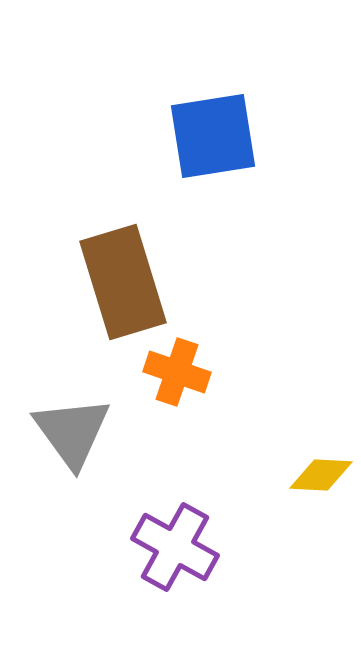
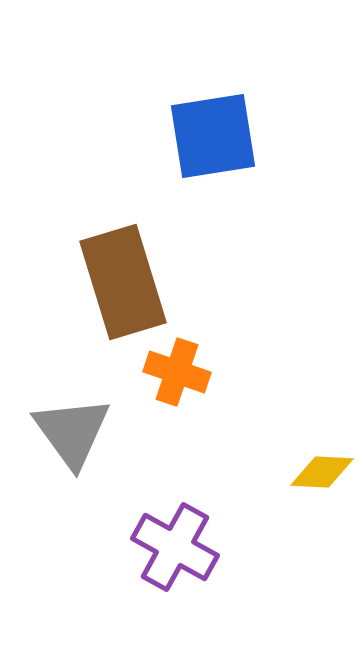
yellow diamond: moved 1 px right, 3 px up
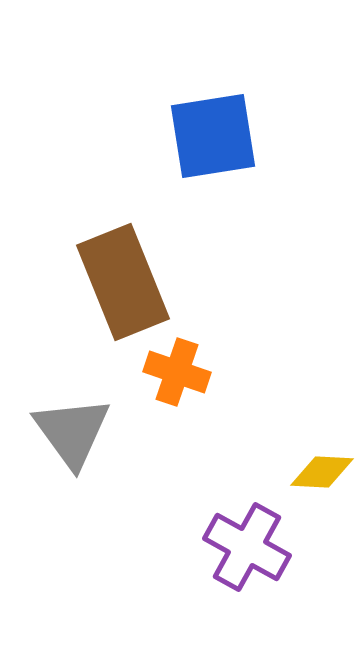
brown rectangle: rotated 5 degrees counterclockwise
purple cross: moved 72 px right
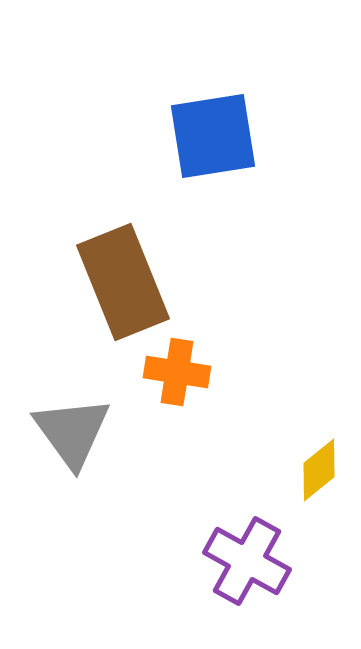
orange cross: rotated 10 degrees counterclockwise
yellow diamond: moved 3 px left, 2 px up; rotated 42 degrees counterclockwise
purple cross: moved 14 px down
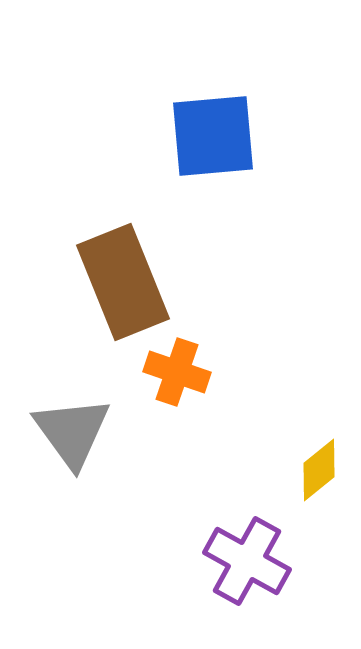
blue square: rotated 4 degrees clockwise
orange cross: rotated 10 degrees clockwise
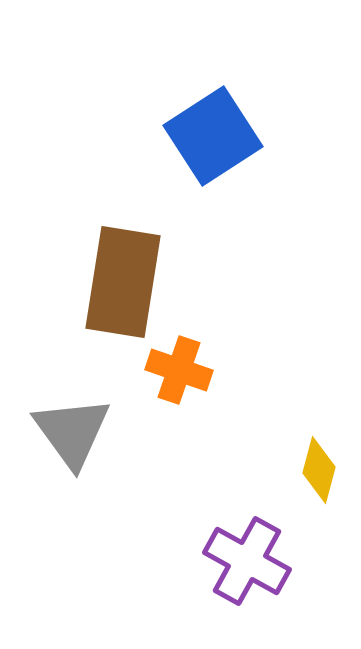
blue square: rotated 28 degrees counterclockwise
brown rectangle: rotated 31 degrees clockwise
orange cross: moved 2 px right, 2 px up
yellow diamond: rotated 36 degrees counterclockwise
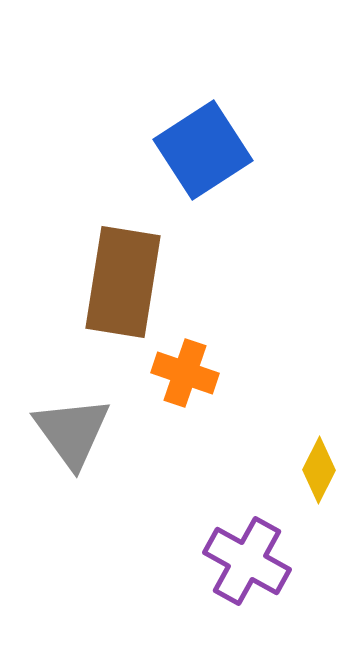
blue square: moved 10 px left, 14 px down
orange cross: moved 6 px right, 3 px down
yellow diamond: rotated 12 degrees clockwise
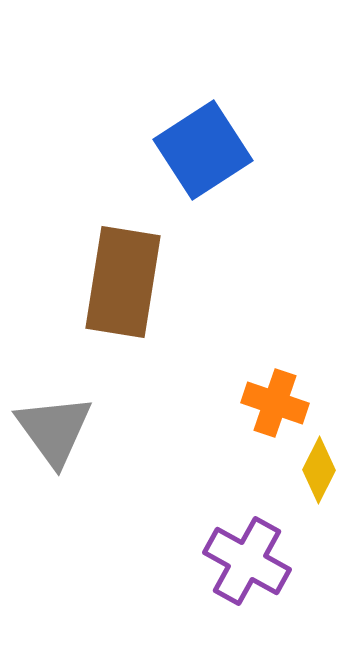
orange cross: moved 90 px right, 30 px down
gray triangle: moved 18 px left, 2 px up
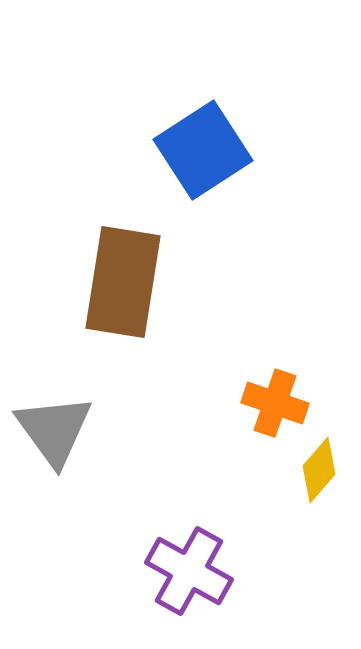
yellow diamond: rotated 14 degrees clockwise
purple cross: moved 58 px left, 10 px down
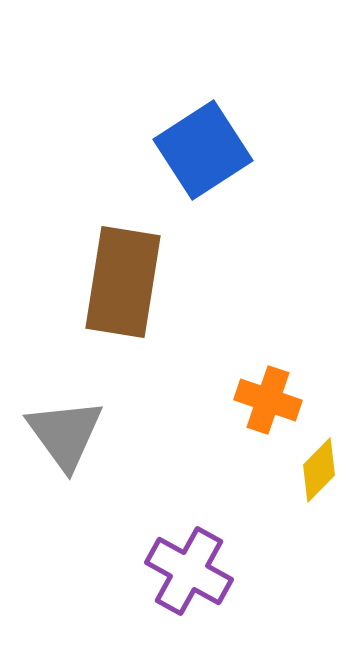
orange cross: moved 7 px left, 3 px up
gray triangle: moved 11 px right, 4 px down
yellow diamond: rotated 4 degrees clockwise
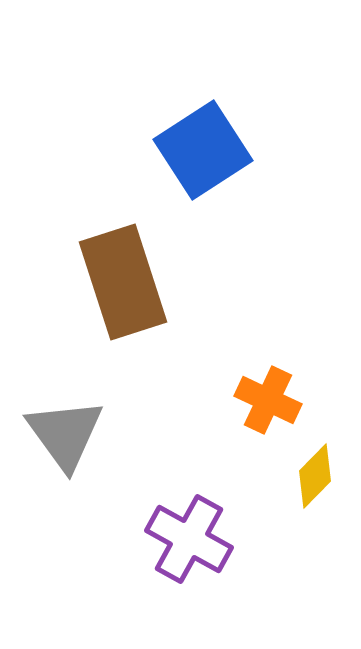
brown rectangle: rotated 27 degrees counterclockwise
orange cross: rotated 6 degrees clockwise
yellow diamond: moved 4 px left, 6 px down
purple cross: moved 32 px up
